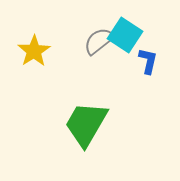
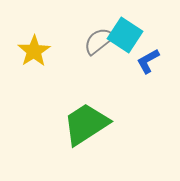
blue L-shape: rotated 132 degrees counterclockwise
green trapezoid: rotated 27 degrees clockwise
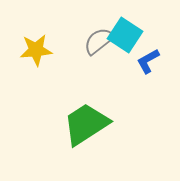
yellow star: moved 2 px right, 1 px up; rotated 28 degrees clockwise
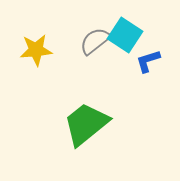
gray semicircle: moved 4 px left
blue L-shape: rotated 12 degrees clockwise
green trapezoid: rotated 6 degrees counterclockwise
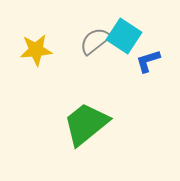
cyan square: moved 1 px left, 1 px down
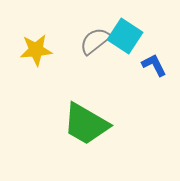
cyan square: moved 1 px right
blue L-shape: moved 6 px right, 4 px down; rotated 80 degrees clockwise
green trapezoid: rotated 111 degrees counterclockwise
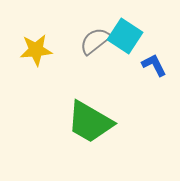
green trapezoid: moved 4 px right, 2 px up
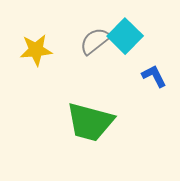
cyan square: rotated 12 degrees clockwise
blue L-shape: moved 11 px down
green trapezoid: rotated 15 degrees counterclockwise
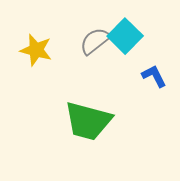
yellow star: rotated 20 degrees clockwise
green trapezoid: moved 2 px left, 1 px up
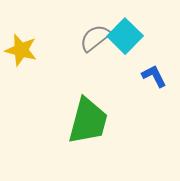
gray semicircle: moved 3 px up
yellow star: moved 15 px left
green trapezoid: rotated 90 degrees counterclockwise
